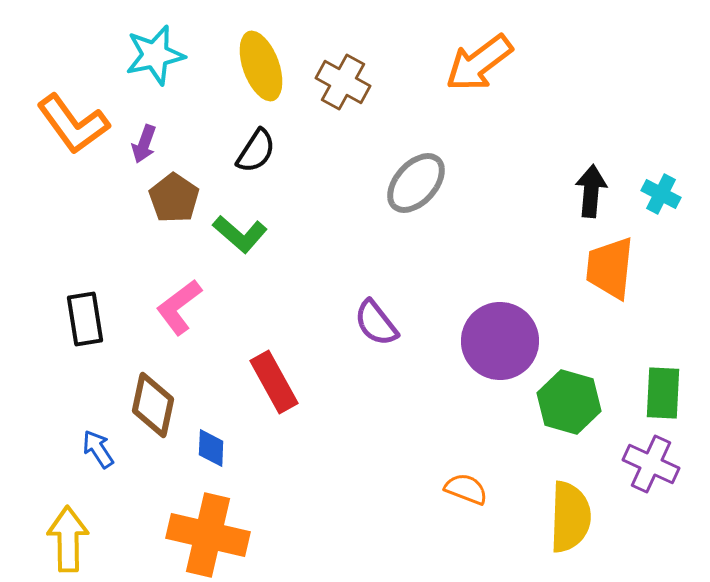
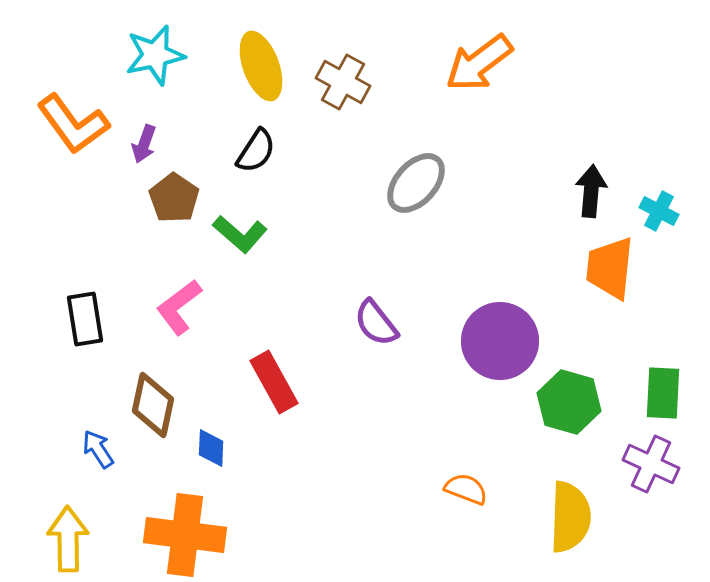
cyan cross: moved 2 px left, 17 px down
orange cross: moved 23 px left; rotated 6 degrees counterclockwise
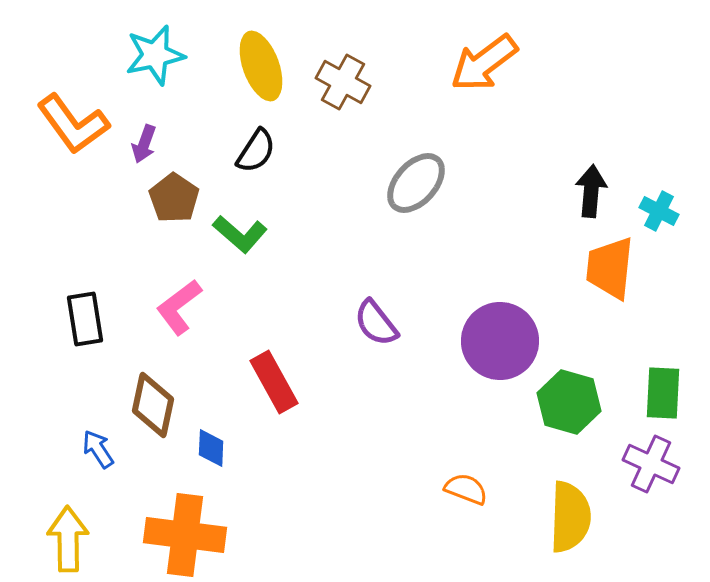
orange arrow: moved 5 px right
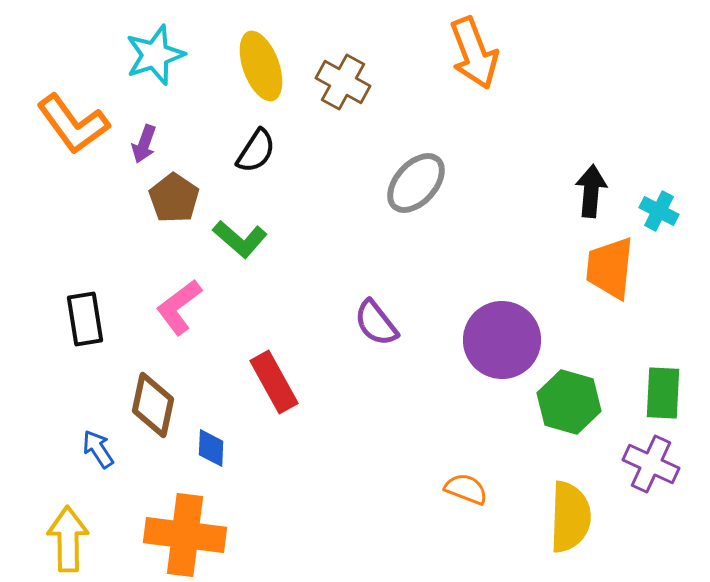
cyan star: rotated 6 degrees counterclockwise
orange arrow: moved 10 px left, 10 px up; rotated 74 degrees counterclockwise
green L-shape: moved 5 px down
purple circle: moved 2 px right, 1 px up
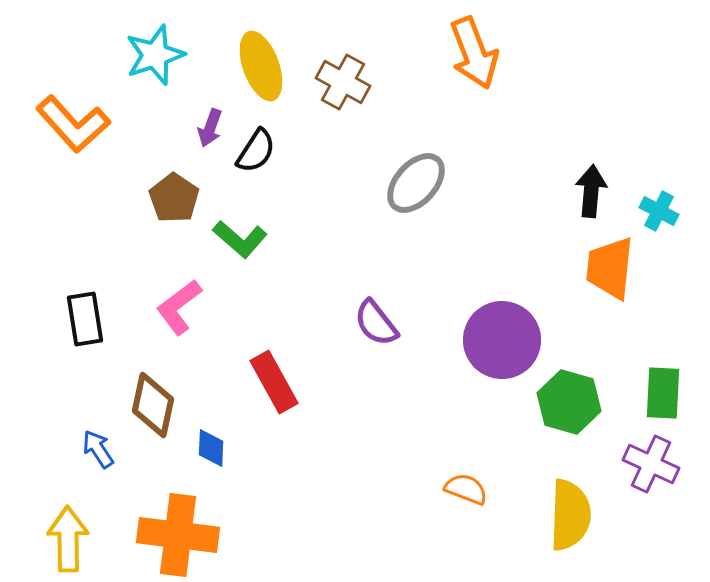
orange L-shape: rotated 6 degrees counterclockwise
purple arrow: moved 66 px right, 16 px up
yellow semicircle: moved 2 px up
orange cross: moved 7 px left
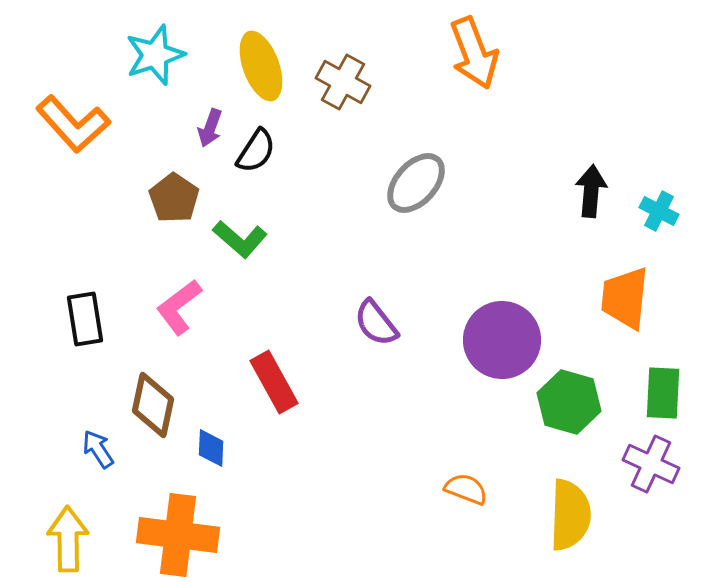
orange trapezoid: moved 15 px right, 30 px down
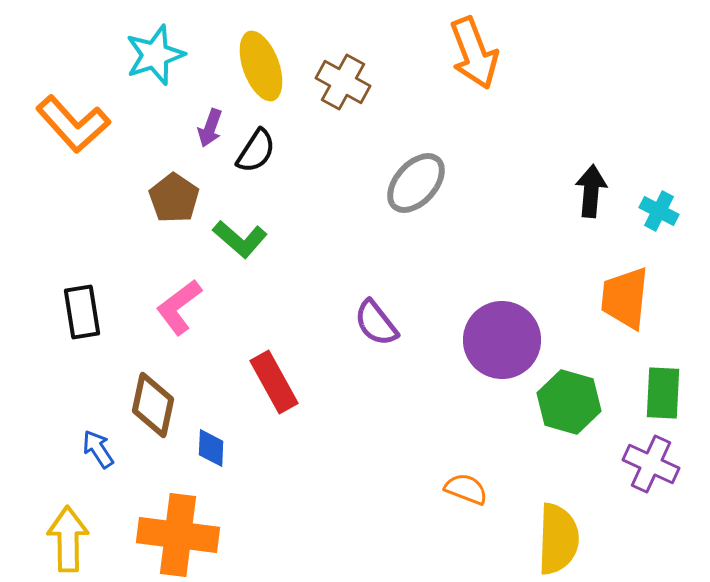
black rectangle: moved 3 px left, 7 px up
yellow semicircle: moved 12 px left, 24 px down
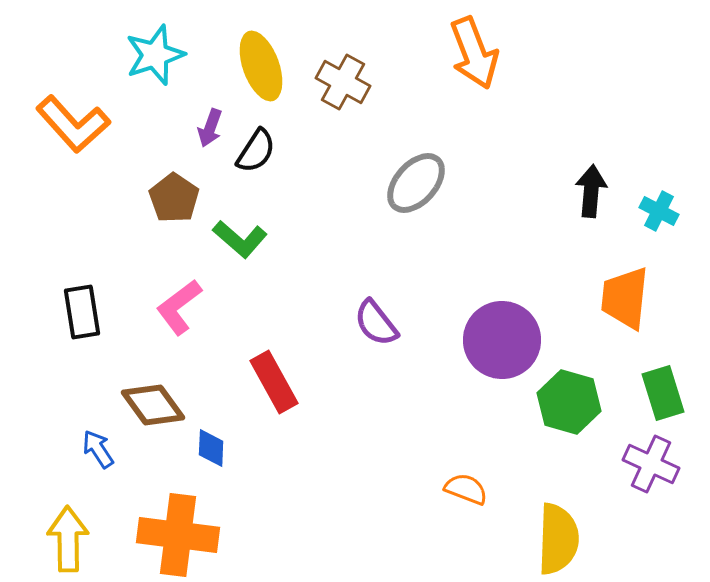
green rectangle: rotated 20 degrees counterclockwise
brown diamond: rotated 48 degrees counterclockwise
